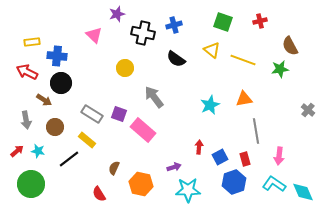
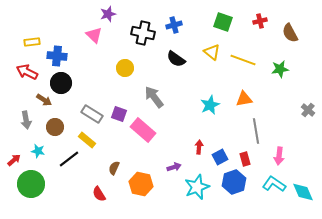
purple star at (117, 14): moved 9 px left
brown semicircle at (290, 46): moved 13 px up
yellow triangle at (212, 50): moved 2 px down
red arrow at (17, 151): moved 3 px left, 9 px down
cyan star at (188, 190): moved 9 px right, 3 px up; rotated 20 degrees counterclockwise
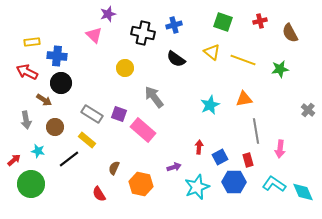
pink arrow at (279, 156): moved 1 px right, 7 px up
red rectangle at (245, 159): moved 3 px right, 1 px down
blue hexagon at (234, 182): rotated 20 degrees clockwise
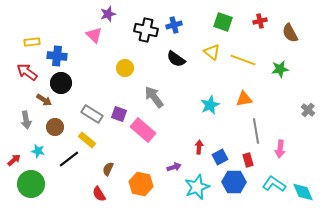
black cross at (143, 33): moved 3 px right, 3 px up
red arrow at (27, 72): rotated 10 degrees clockwise
brown semicircle at (114, 168): moved 6 px left, 1 px down
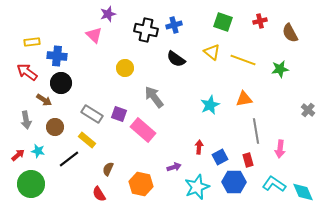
red arrow at (14, 160): moved 4 px right, 5 px up
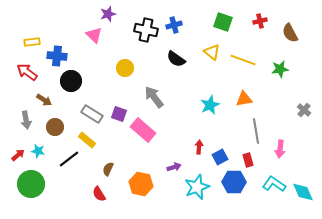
black circle at (61, 83): moved 10 px right, 2 px up
gray cross at (308, 110): moved 4 px left
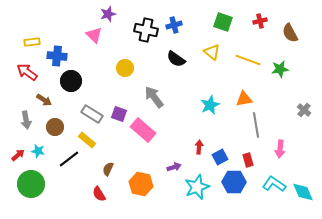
yellow line at (243, 60): moved 5 px right
gray line at (256, 131): moved 6 px up
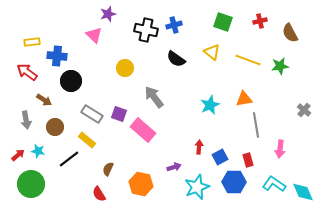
green star at (280, 69): moved 3 px up
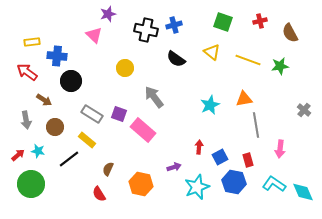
blue hexagon at (234, 182): rotated 10 degrees clockwise
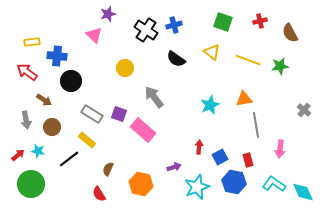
black cross at (146, 30): rotated 20 degrees clockwise
brown circle at (55, 127): moved 3 px left
